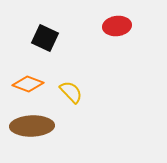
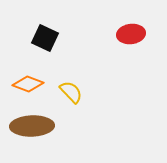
red ellipse: moved 14 px right, 8 px down
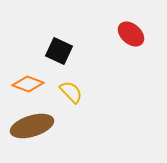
red ellipse: rotated 48 degrees clockwise
black square: moved 14 px right, 13 px down
brown ellipse: rotated 15 degrees counterclockwise
